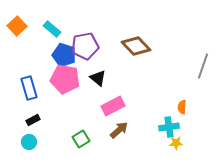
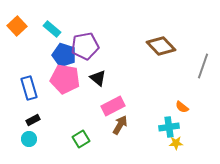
brown diamond: moved 25 px right
orange semicircle: rotated 56 degrees counterclockwise
brown arrow: moved 1 px right, 5 px up; rotated 18 degrees counterclockwise
cyan circle: moved 3 px up
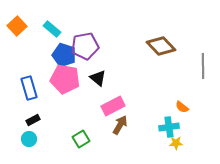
gray line: rotated 20 degrees counterclockwise
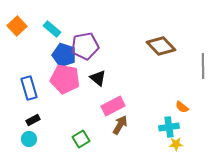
yellow star: moved 1 px down
